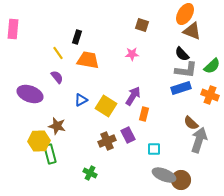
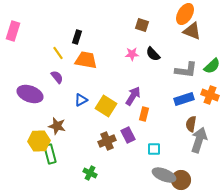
pink rectangle: moved 2 px down; rotated 12 degrees clockwise
black semicircle: moved 29 px left
orange trapezoid: moved 2 px left
blue rectangle: moved 3 px right, 11 px down
brown semicircle: moved 1 px down; rotated 56 degrees clockwise
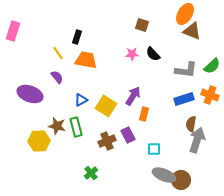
gray arrow: moved 2 px left
green rectangle: moved 26 px right, 27 px up
green cross: moved 1 px right; rotated 24 degrees clockwise
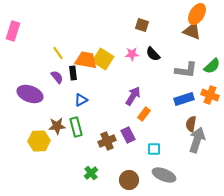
orange ellipse: moved 12 px right
black rectangle: moved 4 px left, 36 px down; rotated 24 degrees counterclockwise
yellow square: moved 3 px left, 47 px up
orange rectangle: rotated 24 degrees clockwise
brown star: rotated 18 degrees counterclockwise
brown circle: moved 52 px left
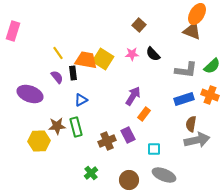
brown square: moved 3 px left; rotated 24 degrees clockwise
gray arrow: rotated 60 degrees clockwise
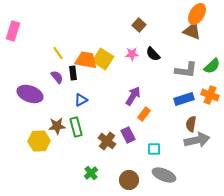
brown cross: rotated 30 degrees counterclockwise
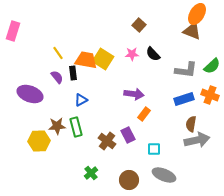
purple arrow: moved 1 px right, 2 px up; rotated 66 degrees clockwise
